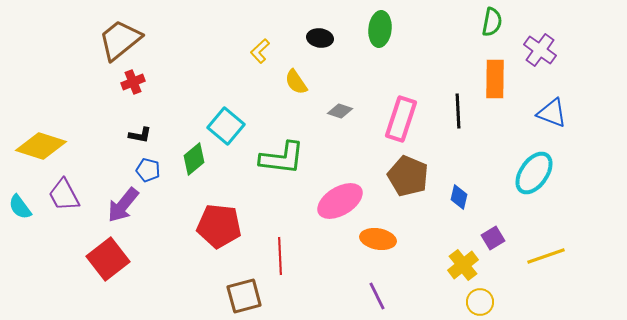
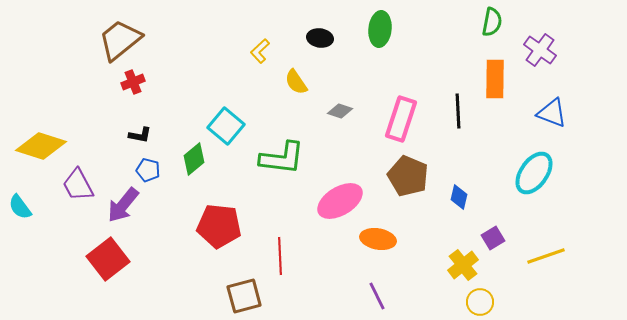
purple trapezoid: moved 14 px right, 10 px up
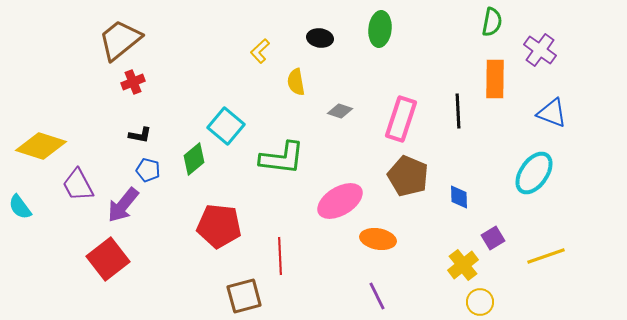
yellow semicircle: rotated 24 degrees clockwise
blue diamond: rotated 15 degrees counterclockwise
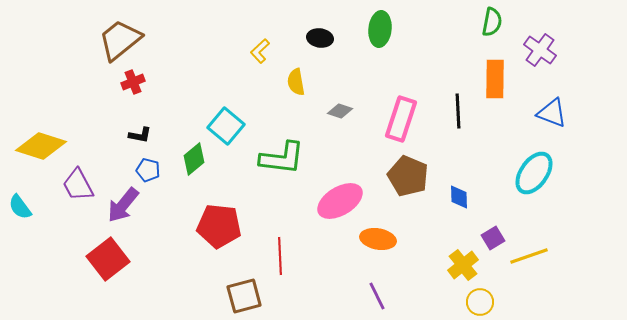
yellow line: moved 17 px left
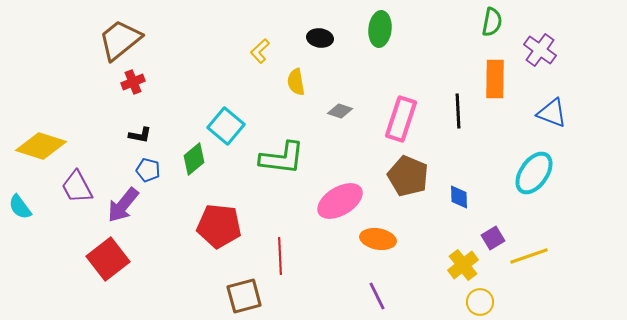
purple trapezoid: moved 1 px left, 2 px down
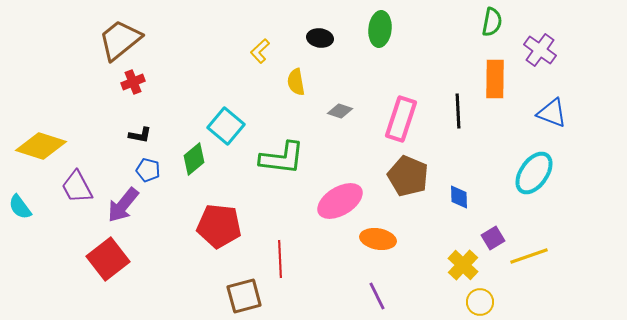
red line: moved 3 px down
yellow cross: rotated 8 degrees counterclockwise
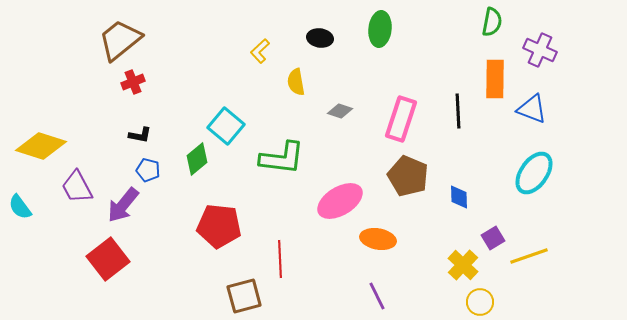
purple cross: rotated 12 degrees counterclockwise
blue triangle: moved 20 px left, 4 px up
green diamond: moved 3 px right
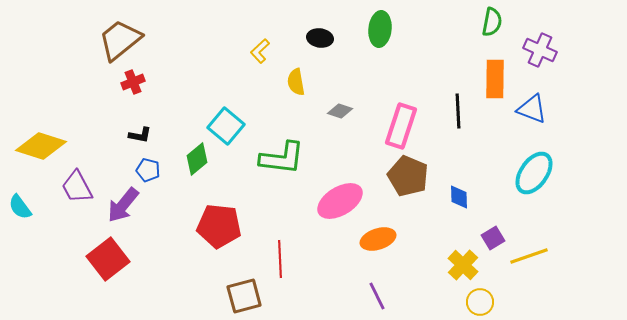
pink rectangle: moved 7 px down
orange ellipse: rotated 28 degrees counterclockwise
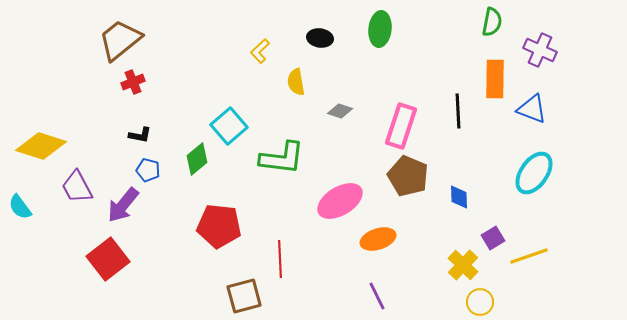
cyan square: moved 3 px right; rotated 9 degrees clockwise
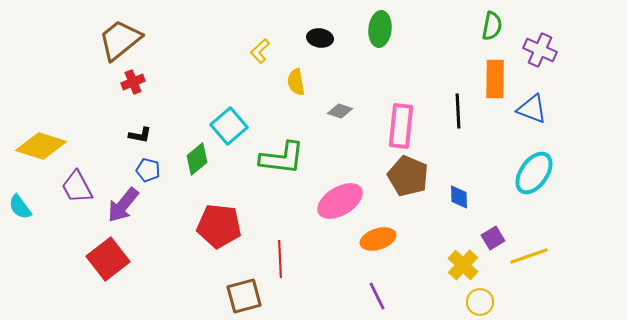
green semicircle: moved 4 px down
pink rectangle: rotated 12 degrees counterclockwise
